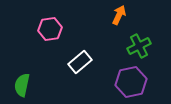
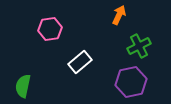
green semicircle: moved 1 px right, 1 px down
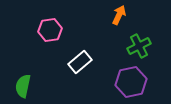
pink hexagon: moved 1 px down
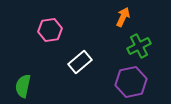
orange arrow: moved 4 px right, 2 px down
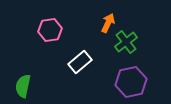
orange arrow: moved 15 px left, 6 px down
green cross: moved 13 px left, 4 px up; rotated 10 degrees counterclockwise
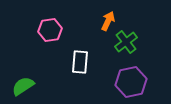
orange arrow: moved 2 px up
white rectangle: rotated 45 degrees counterclockwise
green semicircle: rotated 45 degrees clockwise
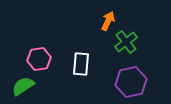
pink hexagon: moved 11 px left, 29 px down
white rectangle: moved 1 px right, 2 px down
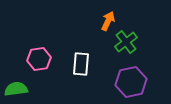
green semicircle: moved 7 px left, 3 px down; rotated 25 degrees clockwise
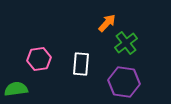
orange arrow: moved 1 px left, 2 px down; rotated 18 degrees clockwise
green cross: moved 1 px down
purple hexagon: moved 7 px left; rotated 20 degrees clockwise
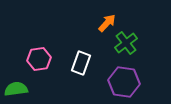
white rectangle: moved 1 px up; rotated 15 degrees clockwise
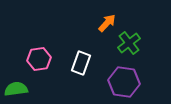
green cross: moved 3 px right
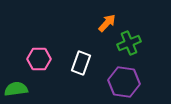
green cross: rotated 15 degrees clockwise
pink hexagon: rotated 10 degrees clockwise
